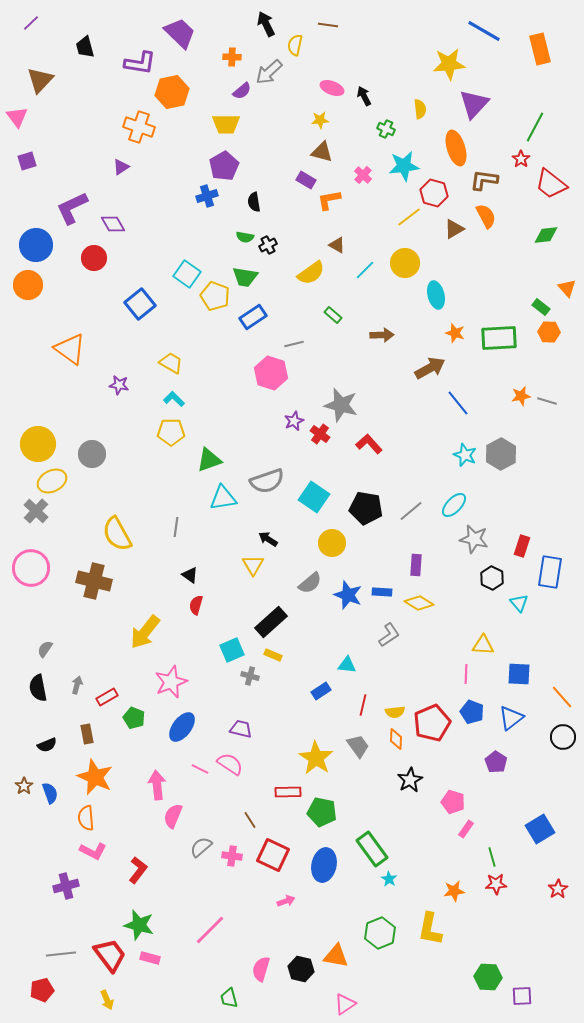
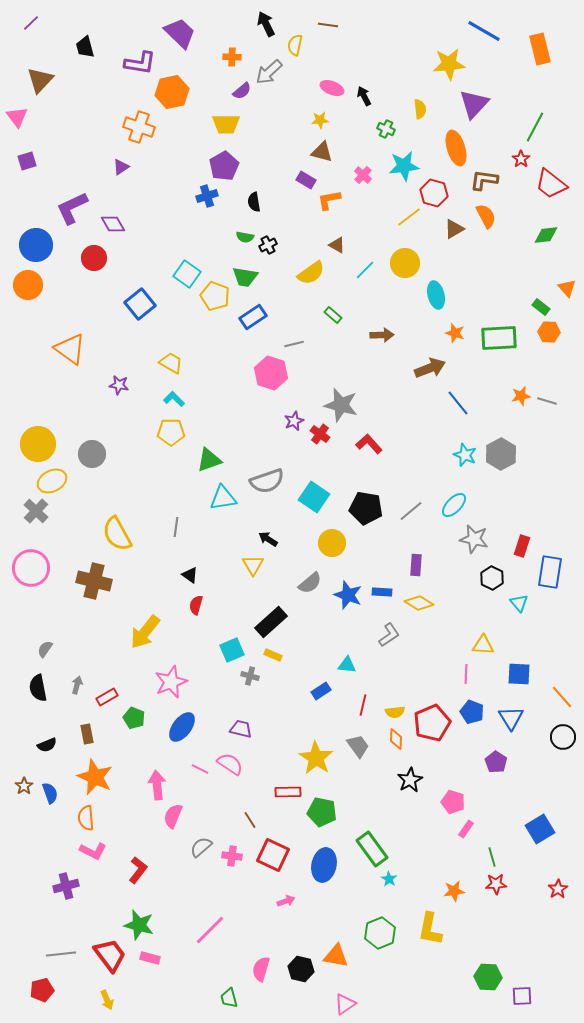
brown arrow at (430, 368): rotated 8 degrees clockwise
blue triangle at (511, 718): rotated 24 degrees counterclockwise
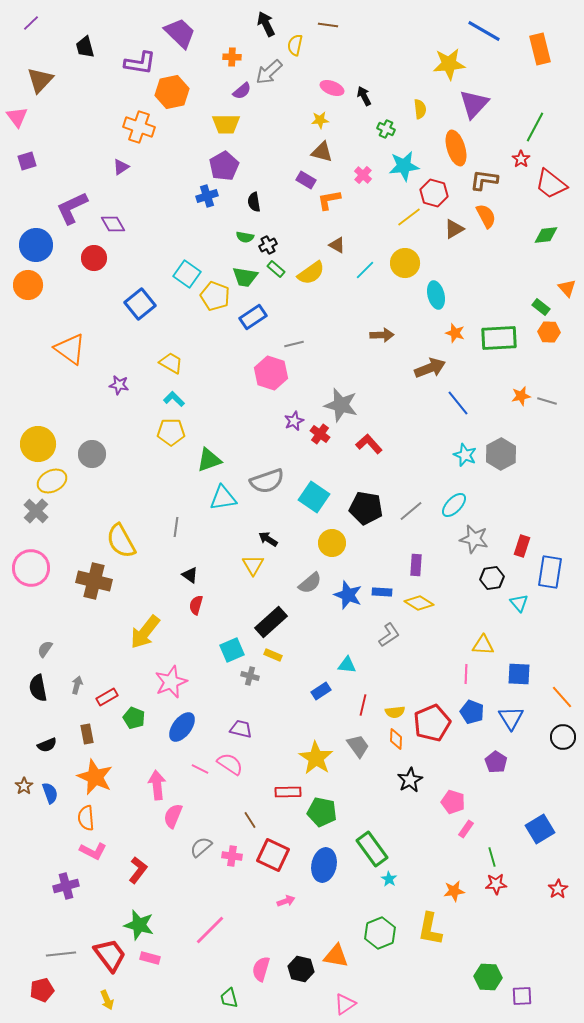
green rectangle at (333, 315): moved 57 px left, 46 px up
yellow semicircle at (117, 534): moved 4 px right, 7 px down
black hexagon at (492, 578): rotated 25 degrees clockwise
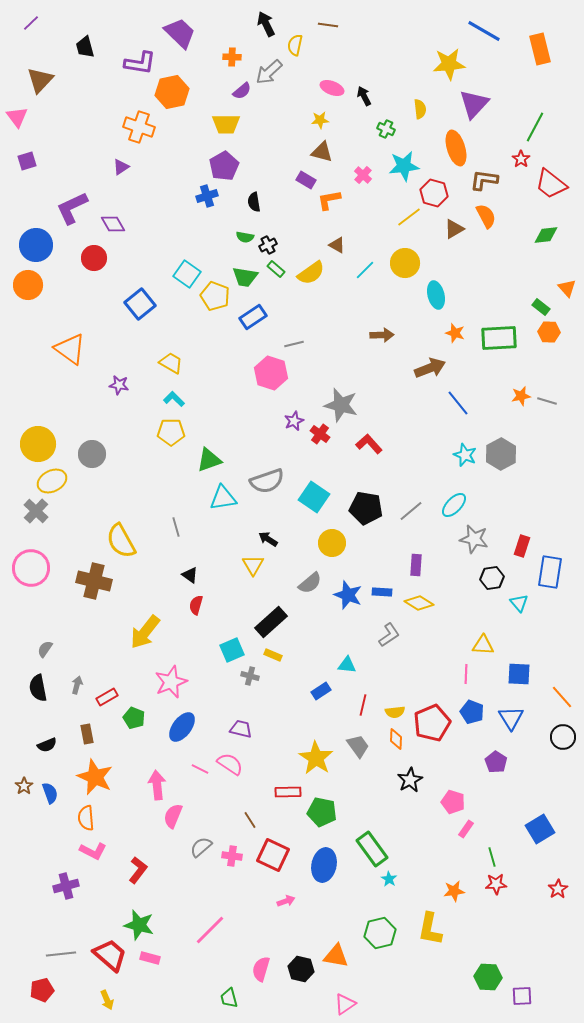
gray line at (176, 527): rotated 24 degrees counterclockwise
green hexagon at (380, 933): rotated 8 degrees clockwise
red trapezoid at (110, 955): rotated 12 degrees counterclockwise
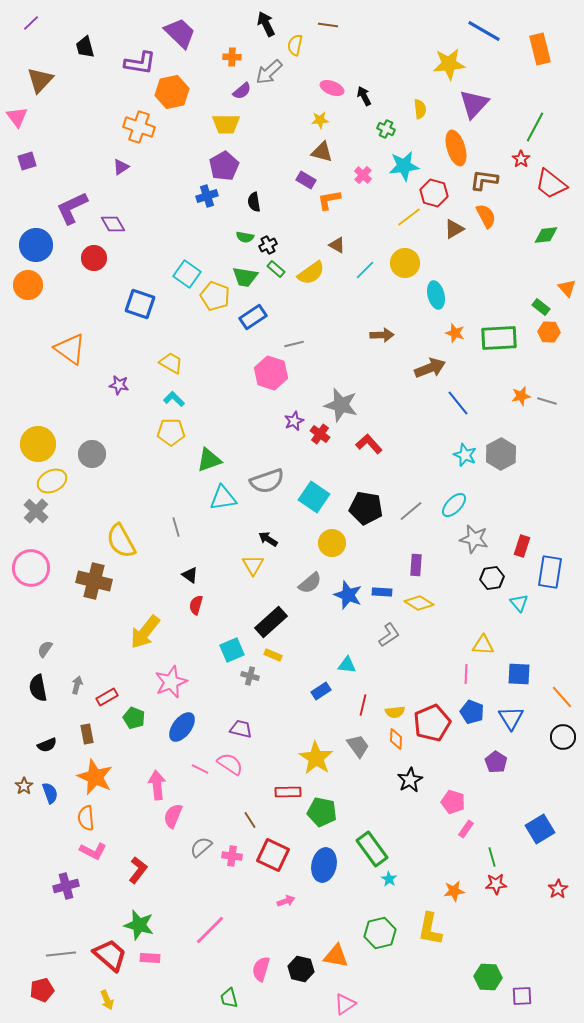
blue square at (140, 304): rotated 32 degrees counterclockwise
pink rectangle at (150, 958): rotated 12 degrees counterclockwise
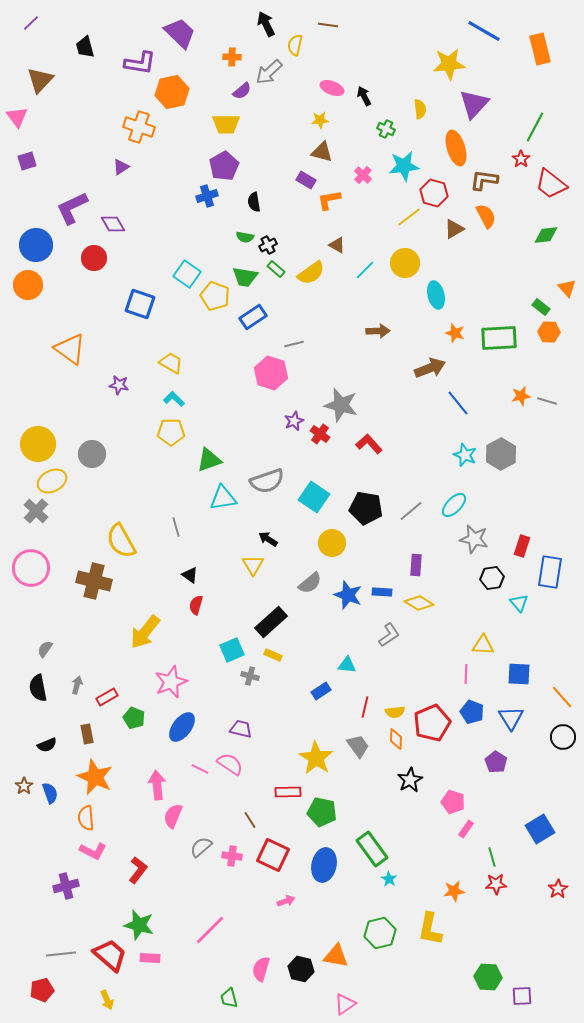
brown arrow at (382, 335): moved 4 px left, 4 px up
red line at (363, 705): moved 2 px right, 2 px down
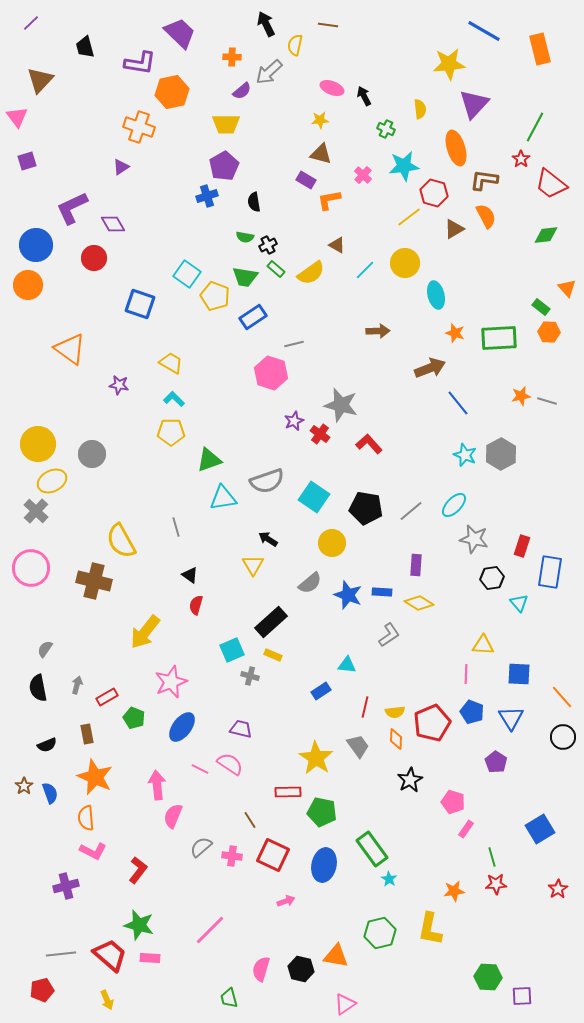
brown triangle at (322, 152): moved 1 px left, 2 px down
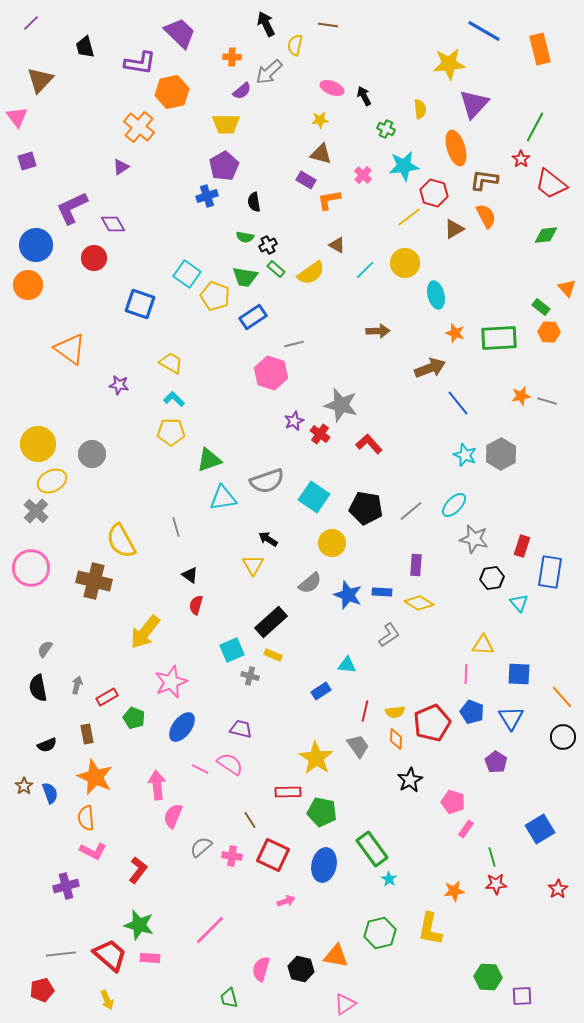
orange cross at (139, 127): rotated 20 degrees clockwise
red line at (365, 707): moved 4 px down
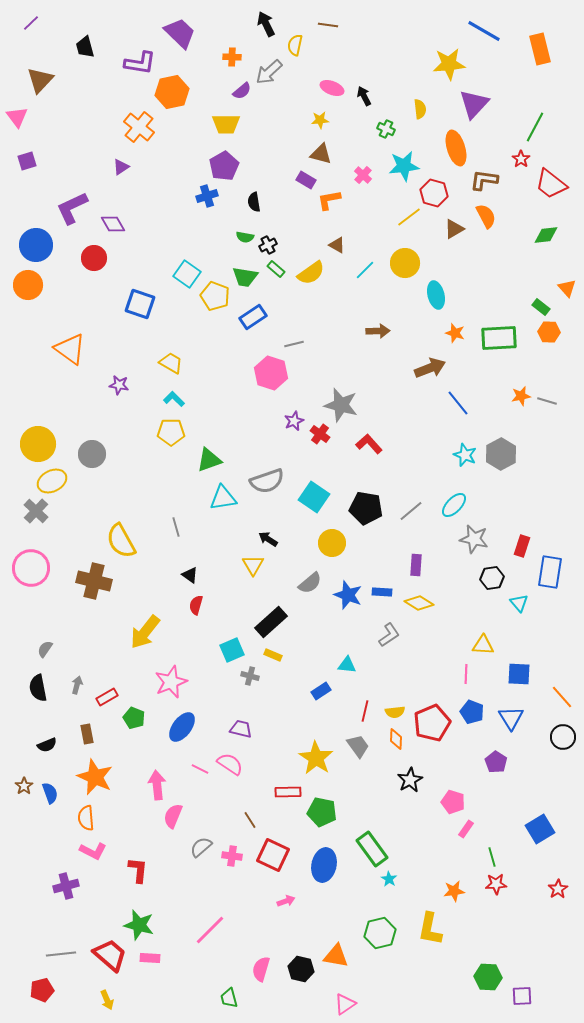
red L-shape at (138, 870): rotated 32 degrees counterclockwise
